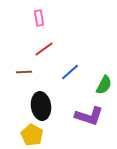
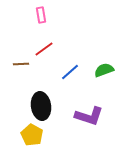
pink rectangle: moved 2 px right, 3 px up
brown line: moved 3 px left, 8 px up
green semicircle: moved 15 px up; rotated 138 degrees counterclockwise
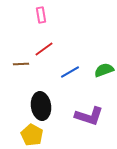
blue line: rotated 12 degrees clockwise
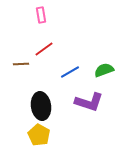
purple L-shape: moved 14 px up
yellow pentagon: moved 7 px right
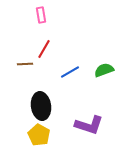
red line: rotated 24 degrees counterclockwise
brown line: moved 4 px right
purple L-shape: moved 23 px down
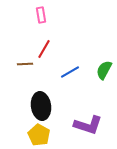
green semicircle: rotated 42 degrees counterclockwise
purple L-shape: moved 1 px left
